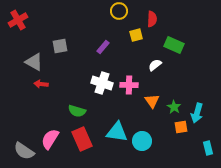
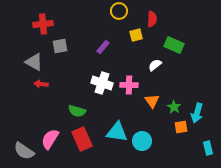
red cross: moved 25 px right, 4 px down; rotated 24 degrees clockwise
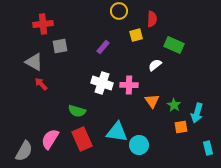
red arrow: rotated 40 degrees clockwise
green star: moved 2 px up
cyan circle: moved 3 px left, 4 px down
gray semicircle: rotated 95 degrees counterclockwise
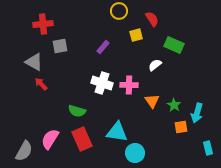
red semicircle: rotated 35 degrees counterclockwise
cyan circle: moved 4 px left, 8 px down
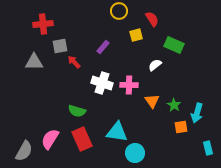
gray triangle: rotated 30 degrees counterclockwise
red arrow: moved 33 px right, 22 px up
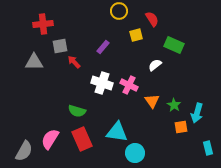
pink cross: rotated 24 degrees clockwise
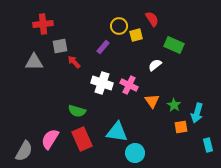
yellow circle: moved 15 px down
cyan rectangle: moved 3 px up
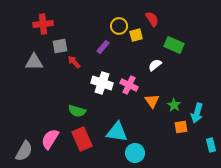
cyan rectangle: moved 3 px right
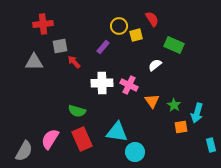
white cross: rotated 20 degrees counterclockwise
cyan circle: moved 1 px up
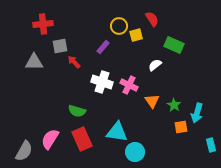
white cross: moved 1 px up; rotated 20 degrees clockwise
